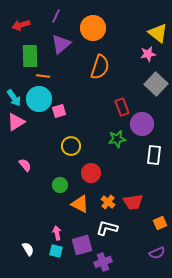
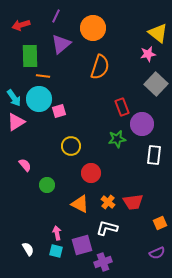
green circle: moved 13 px left
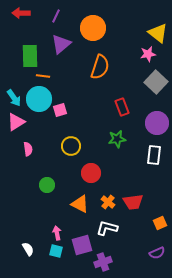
red arrow: moved 12 px up; rotated 18 degrees clockwise
gray square: moved 2 px up
pink square: moved 1 px right, 1 px up
purple circle: moved 15 px right, 1 px up
pink semicircle: moved 3 px right, 16 px up; rotated 32 degrees clockwise
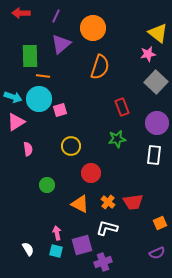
cyan arrow: moved 1 px left, 1 px up; rotated 36 degrees counterclockwise
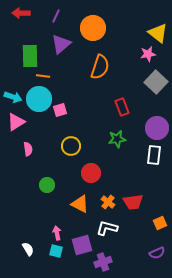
purple circle: moved 5 px down
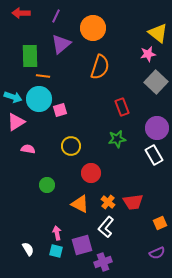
pink semicircle: rotated 72 degrees counterclockwise
white rectangle: rotated 36 degrees counterclockwise
white L-shape: moved 1 px left, 1 px up; rotated 65 degrees counterclockwise
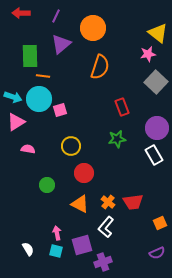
red circle: moved 7 px left
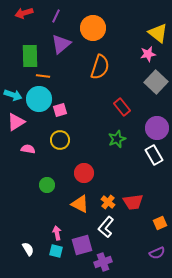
red arrow: moved 3 px right; rotated 18 degrees counterclockwise
cyan arrow: moved 2 px up
red rectangle: rotated 18 degrees counterclockwise
green star: rotated 12 degrees counterclockwise
yellow circle: moved 11 px left, 6 px up
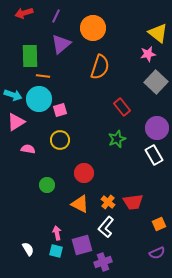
orange square: moved 1 px left, 1 px down
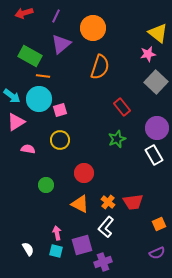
green rectangle: rotated 60 degrees counterclockwise
cyan arrow: moved 1 px left, 1 px down; rotated 18 degrees clockwise
green circle: moved 1 px left
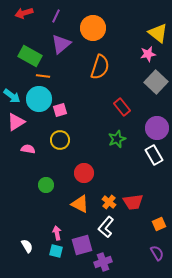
orange cross: moved 1 px right
white semicircle: moved 1 px left, 3 px up
purple semicircle: rotated 98 degrees counterclockwise
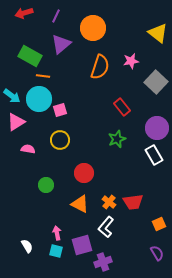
pink star: moved 17 px left, 7 px down
